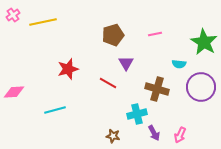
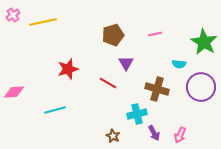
brown star: rotated 16 degrees clockwise
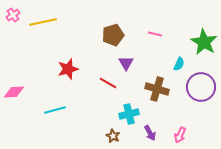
pink line: rotated 24 degrees clockwise
cyan semicircle: rotated 72 degrees counterclockwise
cyan cross: moved 8 px left
purple arrow: moved 4 px left
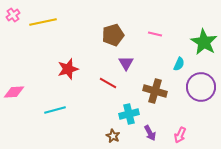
brown cross: moved 2 px left, 2 px down
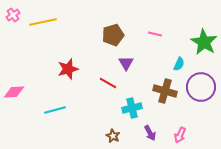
brown cross: moved 10 px right
cyan cross: moved 3 px right, 6 px up
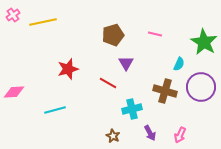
cyan cross: moved 1 px down
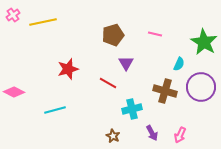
pink diamond: rotated 30 degrees clockwise
purple arrow: moved 2 px right
